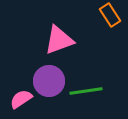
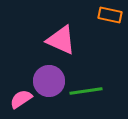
orange rectangle: rotated 45 degrees counterclockwise
pink triangle: moved 2 px right; rotated 44 degrees clockwise
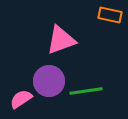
pink triangle: rotated 44 degrees counterclockwise
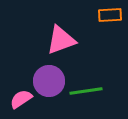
orange rectangle: rotated 15 degrees counterclockwise
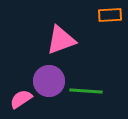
green line: rotated 12 degrees clockwise
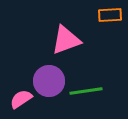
pink triangle: moved 5 px right
green line: rotated 12 degrees counterclockwise
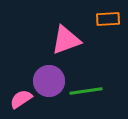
orange rectangle: moved 2 px left, 4 px down
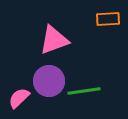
pink triangle: moved 12 px left
green line: moved 2 px left
pink semicircle: moved 2 px left, 1 px up; rotated 10 degrees counterclockwise
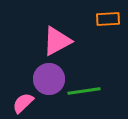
pink triangle: moved 3 px right, 1 px down; rotated 8 degrees counterclockwise
purple circle: moved 2 px up
pink semicircle: moved 4 px right, 5 px down
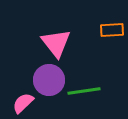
orange rectangle: moved 4 px right, 11 px down
pink triangle: moved 1 px left, 2 px down; rotated 40 degrees counterclockwise
purple circle: moved 1 px down
